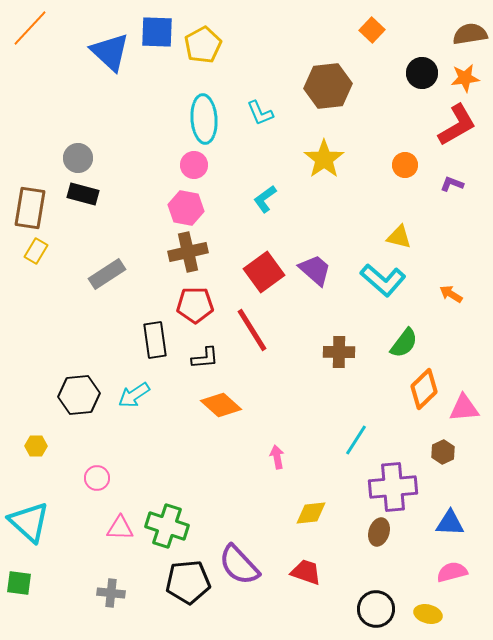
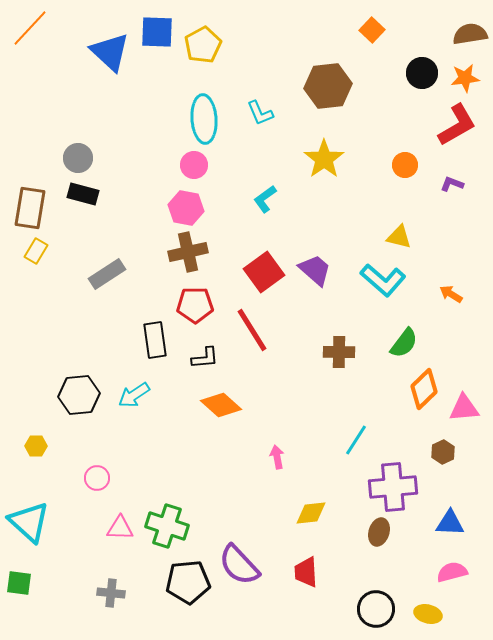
red trapezoid at (306, 572): rotated 112 degrees counterclockwise
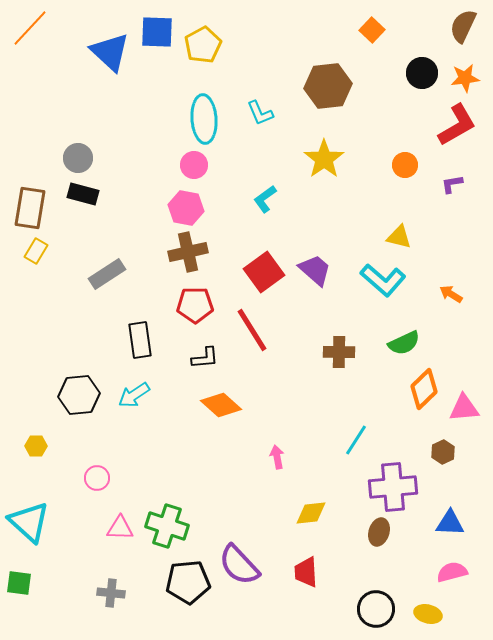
brown semicircle at (470, 34): moved 7 px left, 8 px up; rotated 56 degrees counterclockwise
purple L-shape at (452, 184): rotated 30 degrees counterclockwise
black rectangle at (155, 340): moved 15 px left
green semicircle at (404, 343): rotated 28 degrees clockwise
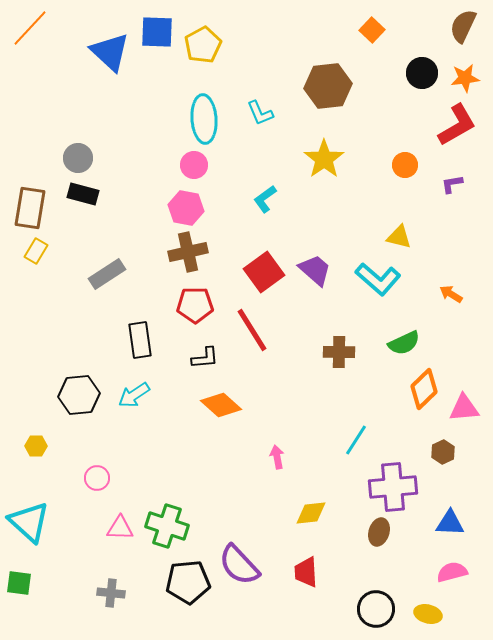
cyan L-shape at (383, 280): moved 5 px left, 1 px up
